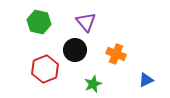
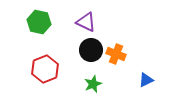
purple triangle: rotated 25 degrees counterclockwise
black circle: moved 16 px right
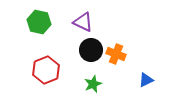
purple triangle: moved 3 px left
red hexagon: moved 1 px right, 1 px down
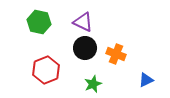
black circle: moved 6 px left, 2 px up
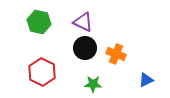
red hexagon: moved 4 px left, 2 px down; rotated 12 degrees counterclockwise
green star: rotated 24 degrees clockwise
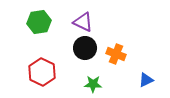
green hexagon: rotated 20 degrees counterclockwise
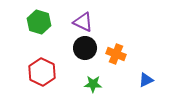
green hexagon: rotated 25 degrees clockwise
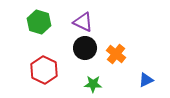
orange cross: rotated 18 degrees clockwise
red hexagon: moved 2 px right, 2 px up
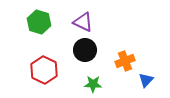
black circle: moved 2 px down
orange cross: moved 9 px right, 7 px down; rotated 30 degrees clockwise
blue triangle: rotated 21 degrees counterclockwise
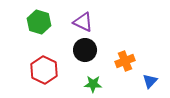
blue triangle: moved 4 px right, 1 px down
